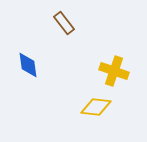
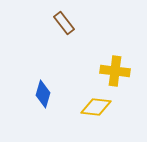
blue diamond: moved 15 px right, 29 px down; rotated 24 degrees clockwise
yellow cross: moved 1 px right; rotated 12 degrees counterclockwise
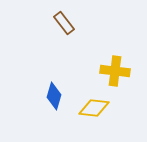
blue diamond: moved 11 px right, 2 px down
yellow diamond: moved 2 px left, 1 px down
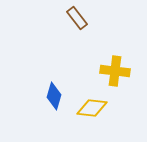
brown rectangle: moved 13 px right, 5 px up
yellow diamond: moved 2 px left
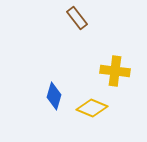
yellow diamond: rotated 16 degrees clockwise
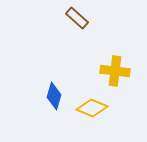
brown rectangle: rotated 10 degrees counterclockwise
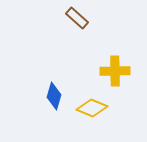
yellow cross: rotated 8 degrees counterclockwise
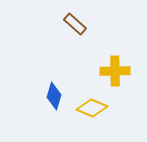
brown rectangle: moved 2 px left, 6 px down
